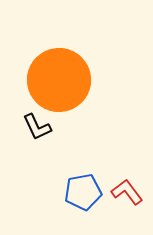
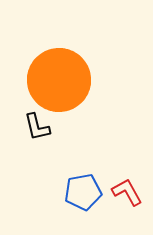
black L-shape: rotated 12 degrees clockwise
red L-shape: rotated 8 degrees clockwise
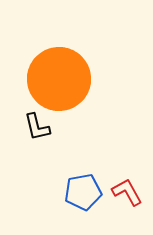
orange circle: moved 1 px up
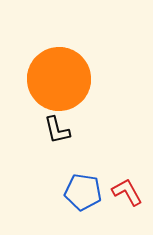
black L-shape: moved 20 px right, 3 px down
blue pentagon: rotated 18 degrees clockwise
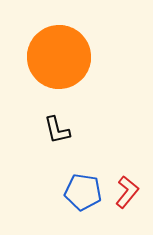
orange circle: moved 22 px up
red L-shape: rotated 68 degrees clockwise
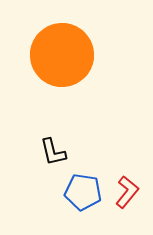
orange circle: moved 3 px right, 2 px up
black L-shape: moved 4 px left, 22 px down
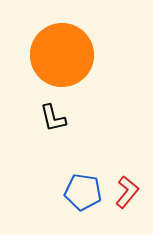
black L-shape: moved 34 px up
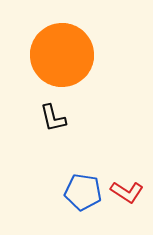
red L-shape: rotated 84 degrees clockwise
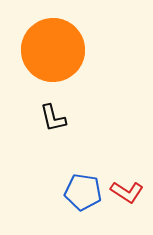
orange circle: moved 9 px left, 5 px up
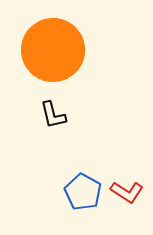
black L-shape: moved 3 px up
blue pentagon: rotated 21 degrees clockwise
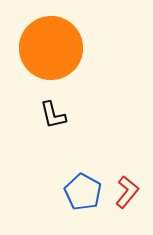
orange circle: moved 2 px left, 2 px up
red L-shape: rotated 84 degrees counterclockwise
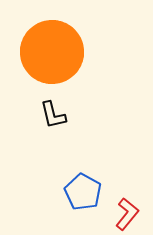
orange circle: moved 1 px right, 4 px down
red L-shape: moved 22 px down
